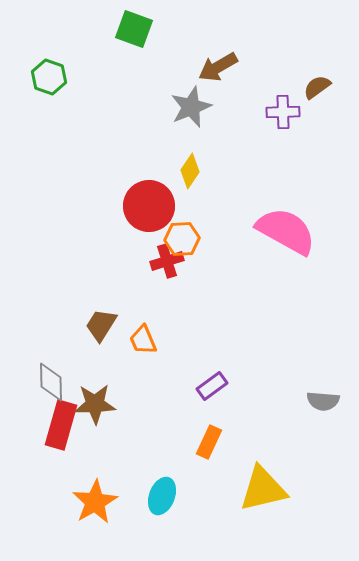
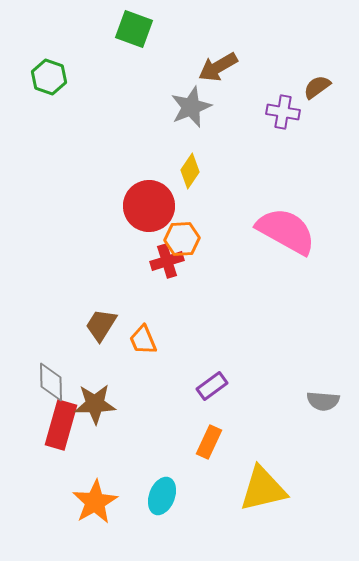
purple cross: rotated 12 degrees clockwise
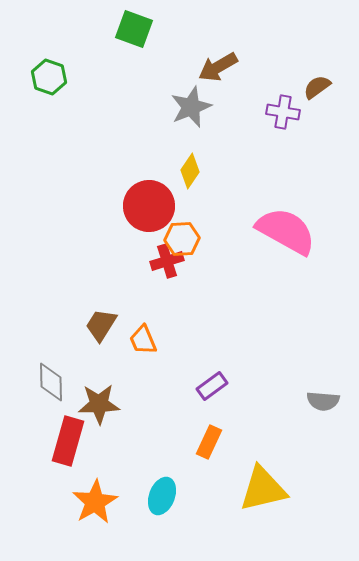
brown star: moved 4 px right
red rectangle: moved 7 px right, 16 px down
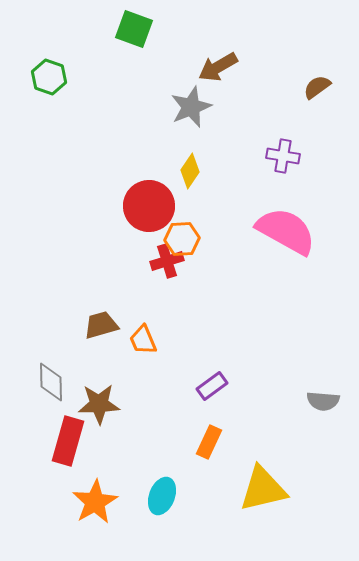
purple cross: moved 44 px down
brown trapezoid: rotated 42 degrees clockwise
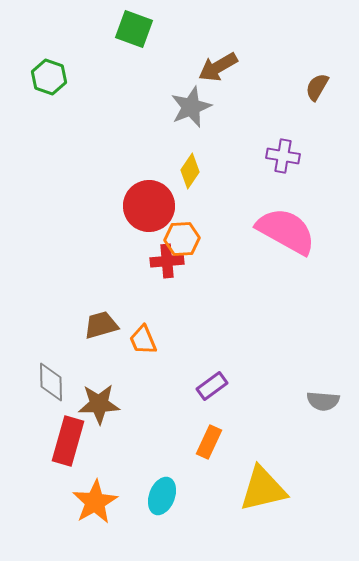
brown semicircle: rotated 24 degrees counterclockwise
red cross: rotated 12 degrees clockwise
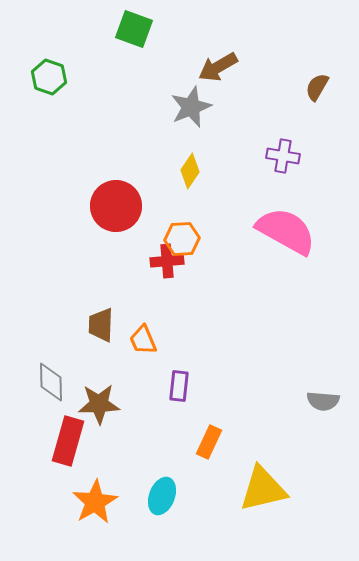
red circle: moved 33 px left
brown trapezoid: rotated 72 degrees counterclockwise
purple rectangle: moved 33 px left; rotated 48 degrees counterclockwise
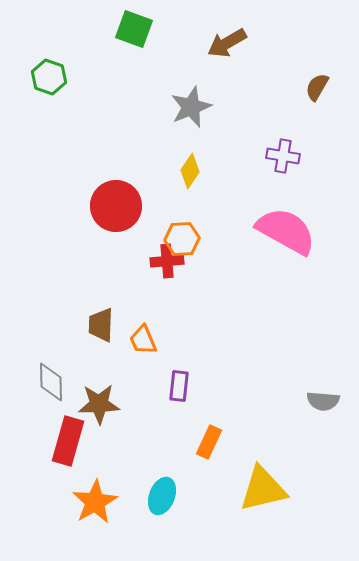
brown arrow: moved 9 px right, 24 px up
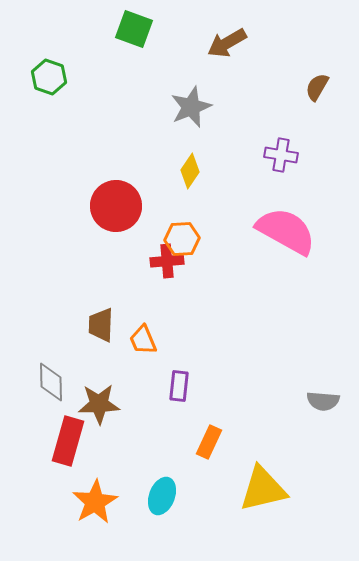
purple cross: moved 2 px left, 1 px up
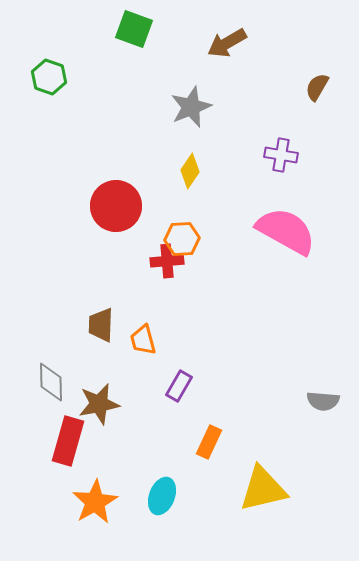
orange trapezoid: rotated 8 degrees clockwise
purple rectangle: rotated 24 degrees clockwise
brown star: rotated 9 degrees counterclockwise
